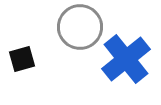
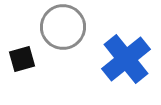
gray circle: moved 17 px left
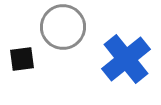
black square: rotated 8 degrees clockwise
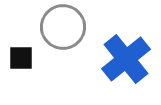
black square: moved 1 px left, 1 px up; rotated 8 degrees clockwise
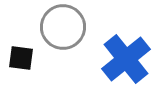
black square: rotated 8 degrees clockwise
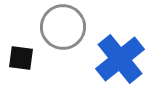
blue cross: moved 6 px left
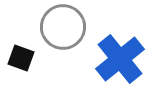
black square: rotated 12 degrees clockwise
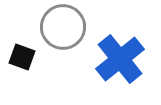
black square: moved 1 px right, 1 px up
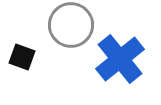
gray circle: moved 8 px right, 2 px up
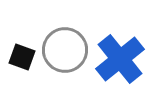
gray circle: moved 6 px left, 25 px down
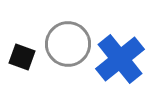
gray circle: moved 3 px right, 6 px up
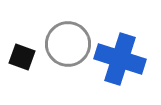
blue cross: rotated 33 degrees counterclockwise
